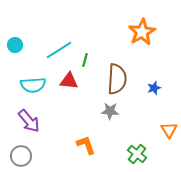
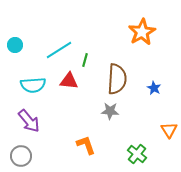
blue star: rotated 24 degrees counterclockwise
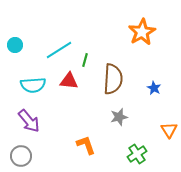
brown semicircle: moved 4 px left
gray star: moved 9 px right, 6 px down; rotated 18 degrees counterclockwise
green cross: rotated 18 degrees clockwise
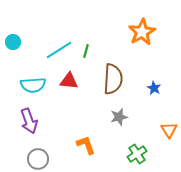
cyan circle: moved 2 px left, 3 px up
green line: moved 1 px right, 9 px up
purple arrow: rotated 20 degrees clockwise
gray circle: moved 17 px right, 3 px down
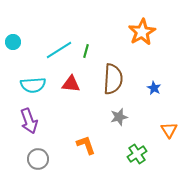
red triangle: moved 2 px right, 3 px down
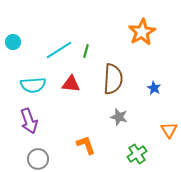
gray star: rotated 30 degrees clockwise
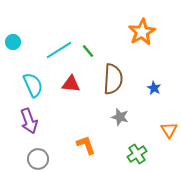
green line: moved 2 px right; rotated 56 degrees counterclockwise
cyan semicircle: rotated 110 degrees counterclockwise
gray star: moved 1 px right
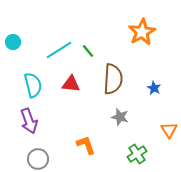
cyan semicircle: rotated 10 degrees clockwise
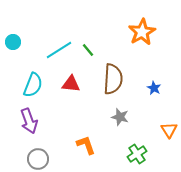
green line: moved 1 px up
cyan semicircle: rotated 35 degrees clockwise
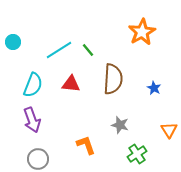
gray star: moved 8 px down
purple arrow: moved 3 px right, 1 px up
